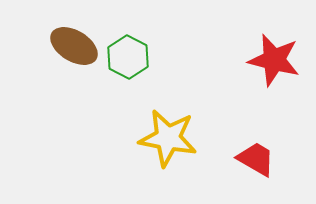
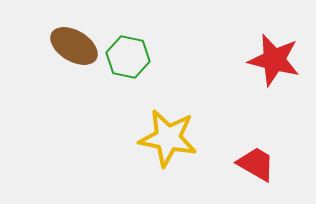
green hexagon: rotated 15 degrees counterclockwise
red trapezoid: moved 5 px down
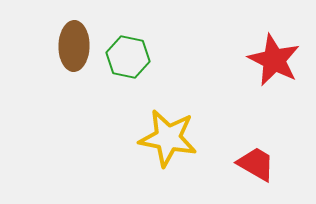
brown ellipse: rotated 60 degrees clockwise
red star: rotated 12 degrees clockwise
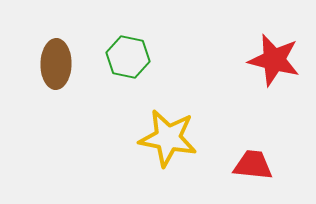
brown ellipse: moved 18 px left, 18 px down
red star: rotated 12 degrees counterclockwise
red trapezoid: moved 3 px left, 1 px down; rotated 24 degrees counterclockwise
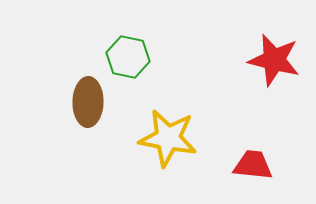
brown ellipse: moved 32 px right, 38 px down
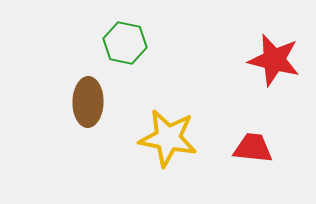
green hexagon: moved 3 px left, 14 px up
red trapezoid: moved 17 px up
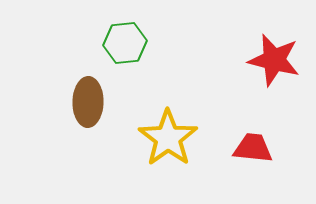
green hexagon: rotated 18 degrees counterclockwise
yellow star: rotated 26 degrees clockwise
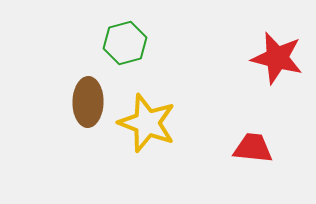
green hexagon: rotated 9 degrees counterclockwise
red star: moved 3 px right, 2 px up
yellow star: moved 21 px left, 15 px up; rotated 16 degrees counterclockwise
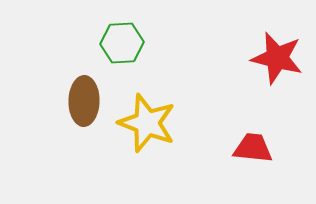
green hexagon: moved 3 px left; rotated 12 degrees clockwise
brown ellipse: moved 4 px left, 1 px up
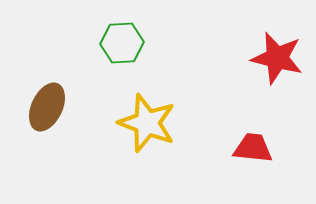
brown ellipse: moved 37 px left, 6 px down; rotated 24 degrees clockwise
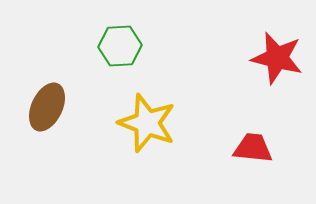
green hexagon: moved 2 px left, 3 px down
